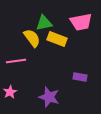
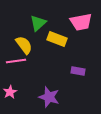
green triangle: moved 6 px left; rotated 30 degrees counterclockwise
yellow semicircle: moved 8 px left, 7 px down
purple rectangle: moved 2 px left, 6 px up
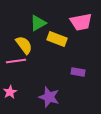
green triangle: rotated 12 degrees clockwise
purple rectangle: moved 1 px down
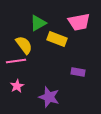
pink trapezoid: moved 2 px left
pink star: moved 7 px right, 6 px up
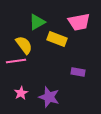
green triangle: moved 1 px left, 1 px up
pink star: moved 4 px right, 7 px down
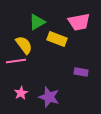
purple rectangle: moved 3 px right
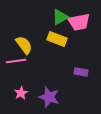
green triangle: moved 23 px right, 5 px up
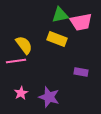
green triangle: moved 2 px up; rotated 18 degrees clockwise
pink trapezoid: moved 2 px right
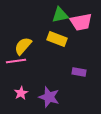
yellow semicircle: moved 1 px left, 1 px down; rotated 102 degrees counterclockwise
purple rectangle: moved 2 px left
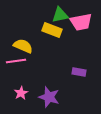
yellow rectangle: moved 5 px left, 9 px up
yellow semicircle: rotated 72 degrees clockwise
